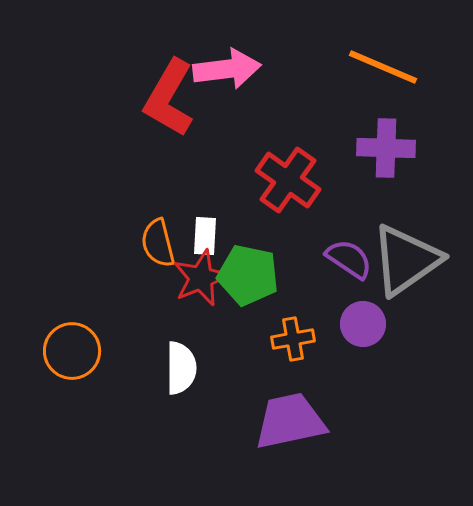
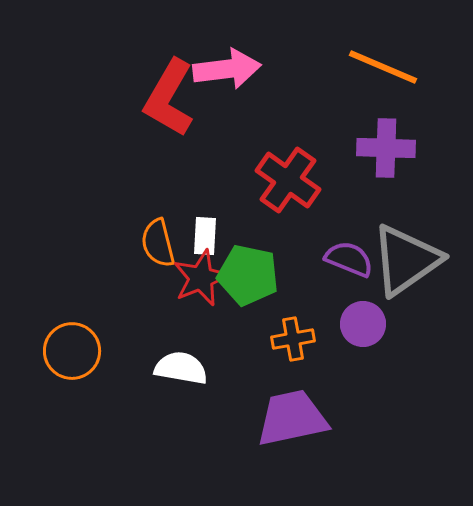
purple semicircle: rotated 12 degrees counterclockwise
white semicircle: rotated 80 degrees counterclockwise
purple trapezoid: moved 2 px right, 3 px up
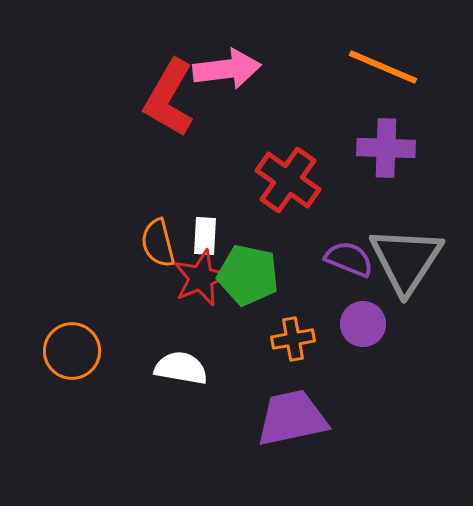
gray triangle: rotated 22 degrees counterclockwise
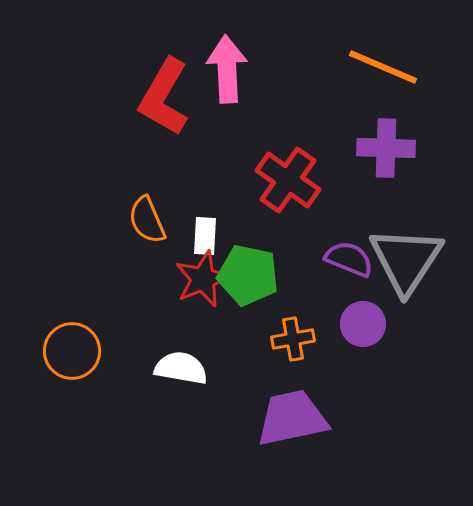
pink arrow: rotated 86 degrees counterclockwise
red L-shape: moved 5 px left, 1 px up
orange semicircle: moved 11 px left, 23 px up; rotated 9 degrees counterclockwise
red star: moved 2 px right, 1 px down
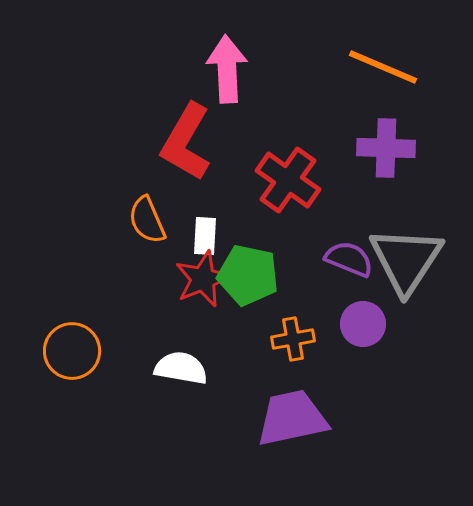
red L-shape: moved 22 px right, 45 px down
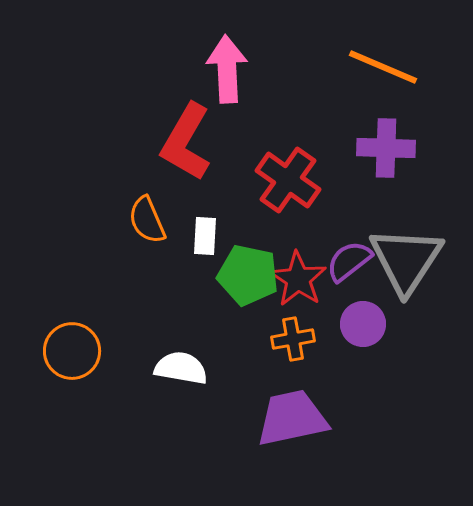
purple semicircle: moved 2 px down; rotated 60 degrees counterclockwise
red star: moved 95 px right; rotated 16 degrees counterclockwise
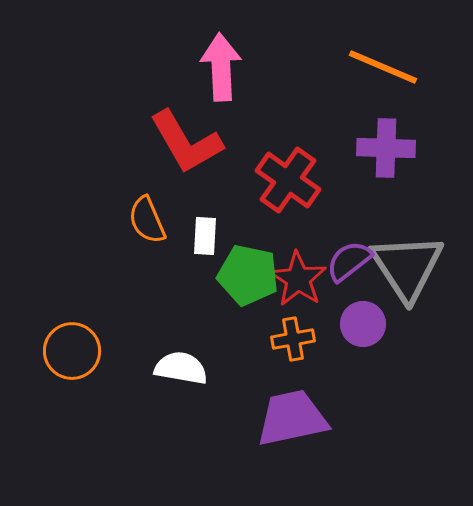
pink arrow: moved 6 px left, 2 px up
red L-shape: rotated 60 degrees counterclockwise
gray triangle: moved 1 px right, 7 px down; rotated 6 degrees counterclockwise
